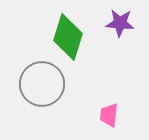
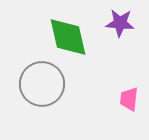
green diamond: rotated 30 degrees counterclockwise
pink trapezoid: moved 20 px right, 16 px up
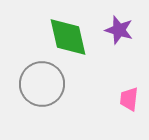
purple star: moved 1 px left, 7 px down; rotated 12 degrees clockwise
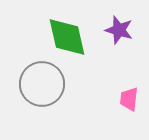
green diamond: moved 1 px left
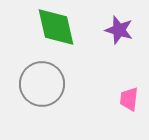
green diamond: moved 11 px left, 10 px up
